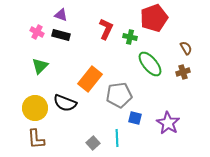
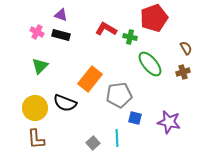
red L-shape: rotated 85 degrees counterclockwise
purple star: moved 1 px right, 1 px up; rotated 20 degrees counterclockwise
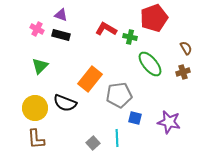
pink cross: moved 3 px up
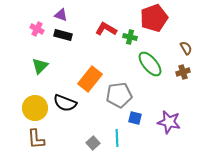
black rectangle: moved 2 px right
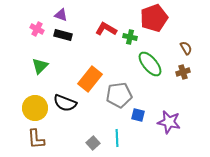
blue square: moved 3 px right, 3 px up
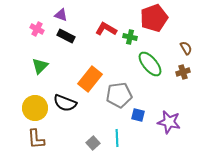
black rectangle: moved 3 px right, 1 px down; rotated 12 degrees clockwise
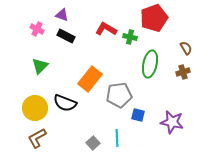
purple triangle: moved 1 px right
green ellipse: rotated 52 degrees clockwise
purple star: moved 3 px right
brown L-shape: moved 1 px right, 1 px up; rotated 65 degrees clockwise
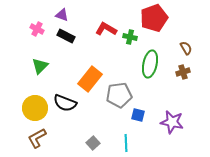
cyan line: moved 9 px right, 5 px down
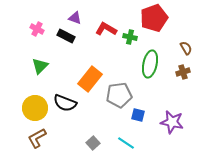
purple triangle: moved 13 px right, 3 px down
cyan line: rotated 54 degrees counterclockwise
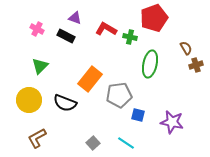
brown cross: moved 13 px right, 7 px up
yellow circle: moved 6 px left, 8 px up
